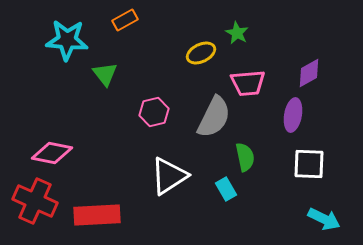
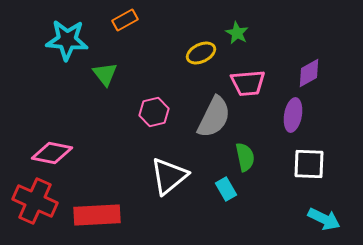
white triangle: rotated 6 degrees counterclockwise
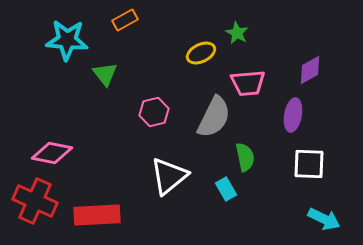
purple diamond: moved 1 px right, 3 px up
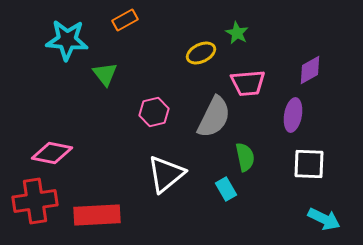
white triangle: moved 3 px left, 2 px up
red cross: rotated 33 degrees counterclockwise
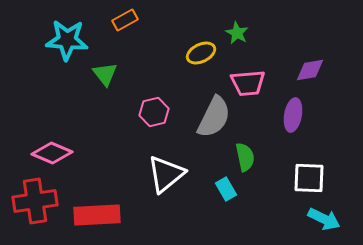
purple diamond: rotated 20 degrees clockwise
pink diamond: rotated 12 degrees clockwise
white square: moved 14 px down
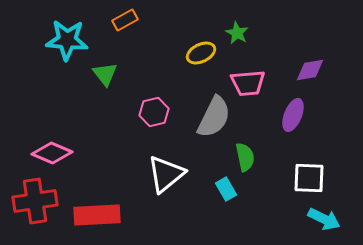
purple ellipse: rotated 12 degrees clockwise
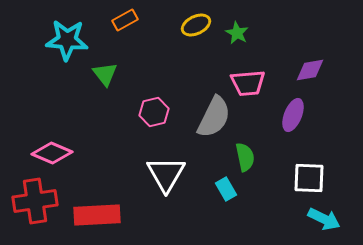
yellow ellipse: moved 5 px left, 28 px up
white triangle: rotated 21 degrees counterclockwise
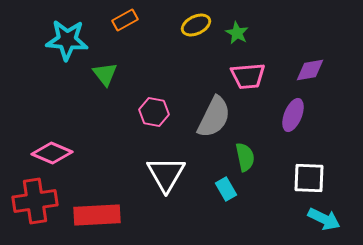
pink trapezoid: moved 7 px up
pink hexagon: rotated 24 degrees clockwise
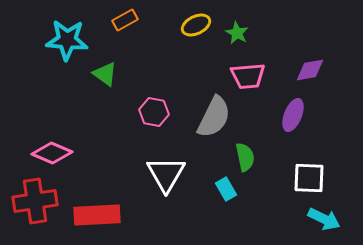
green triangle: rotated 16 degrees counterclockwise
